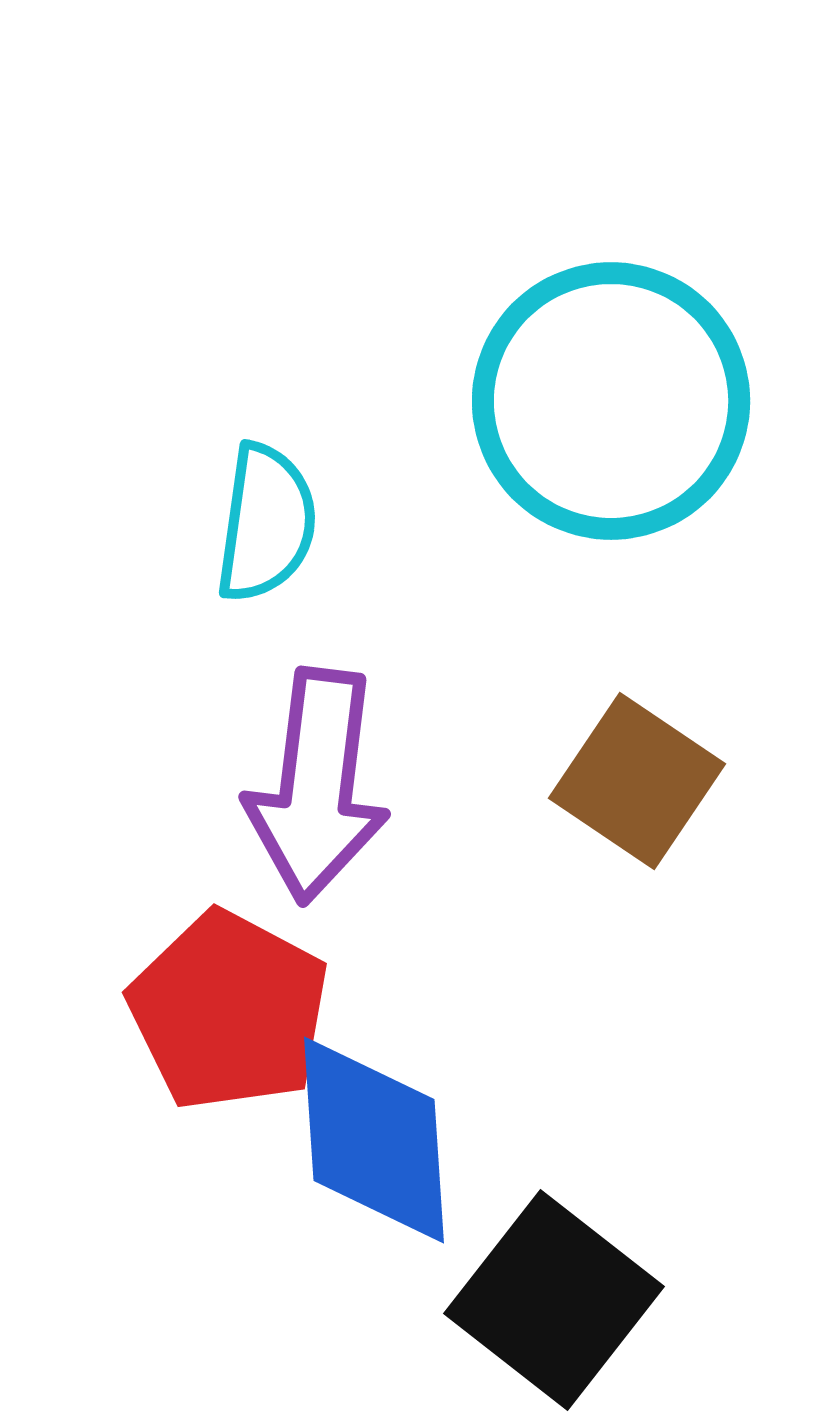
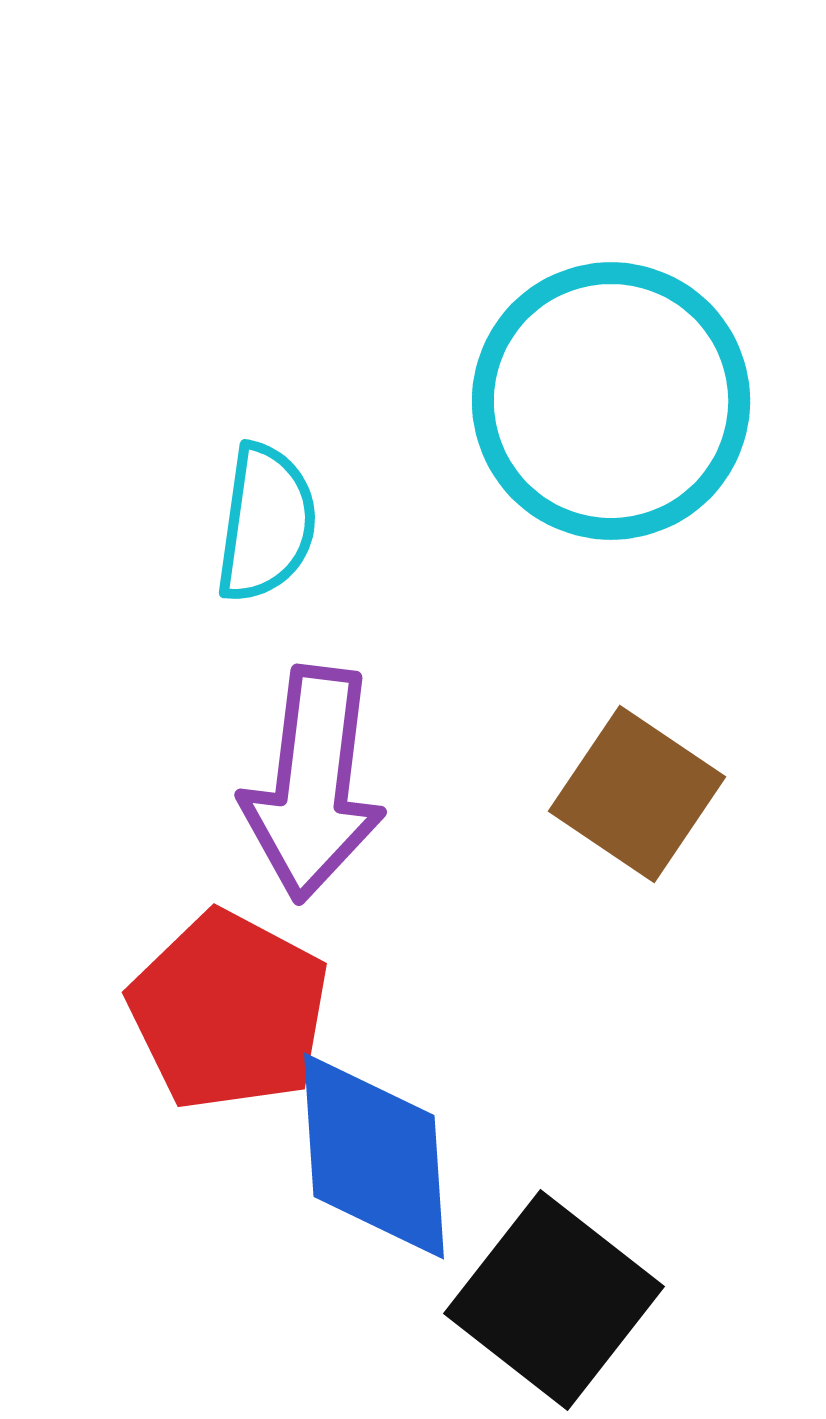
brown square: moved 13 px down
purple arrow: moved 4 px left, 2 px up
blue diamond: moved 16 px down
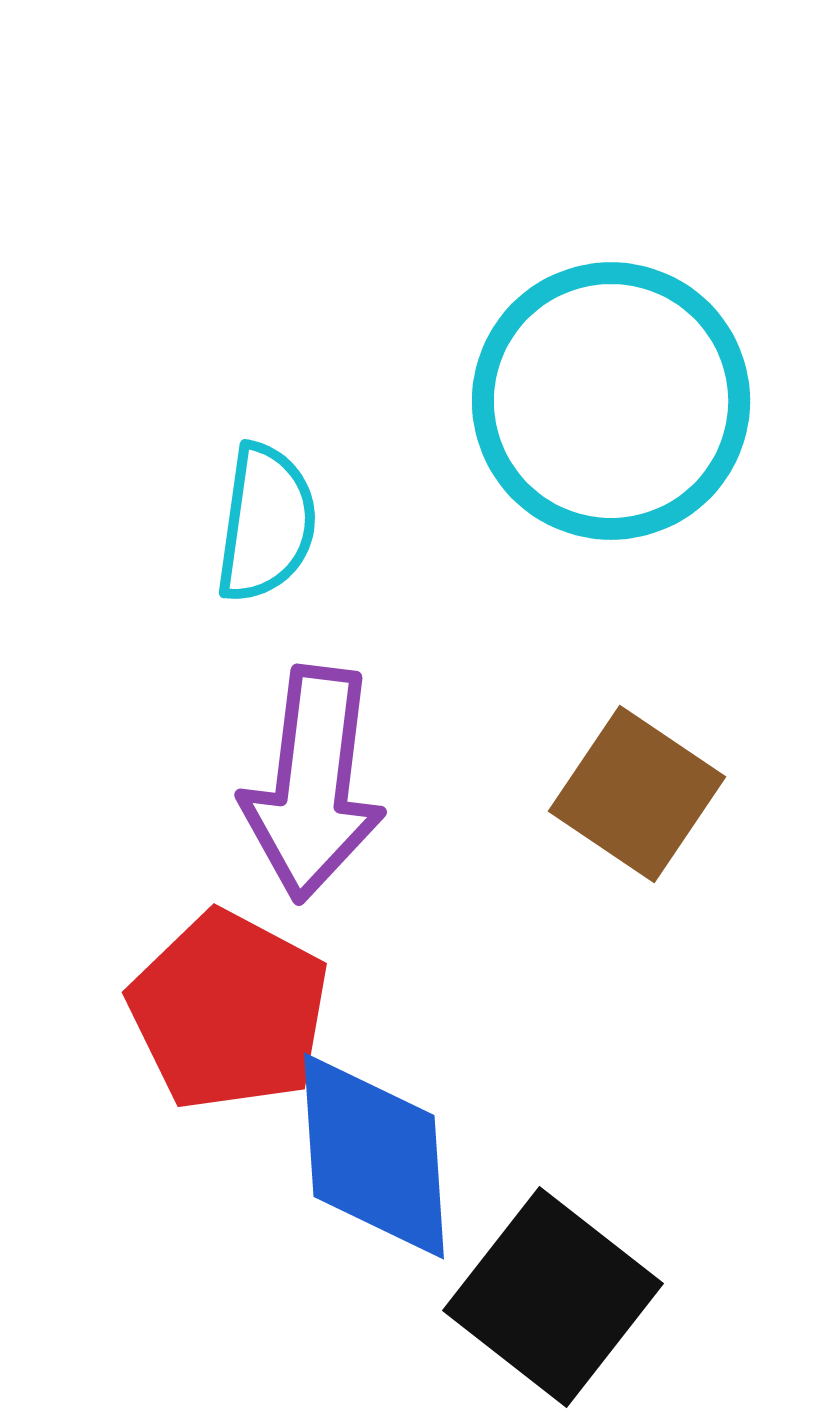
black square: moved 1 px left, 3 px up
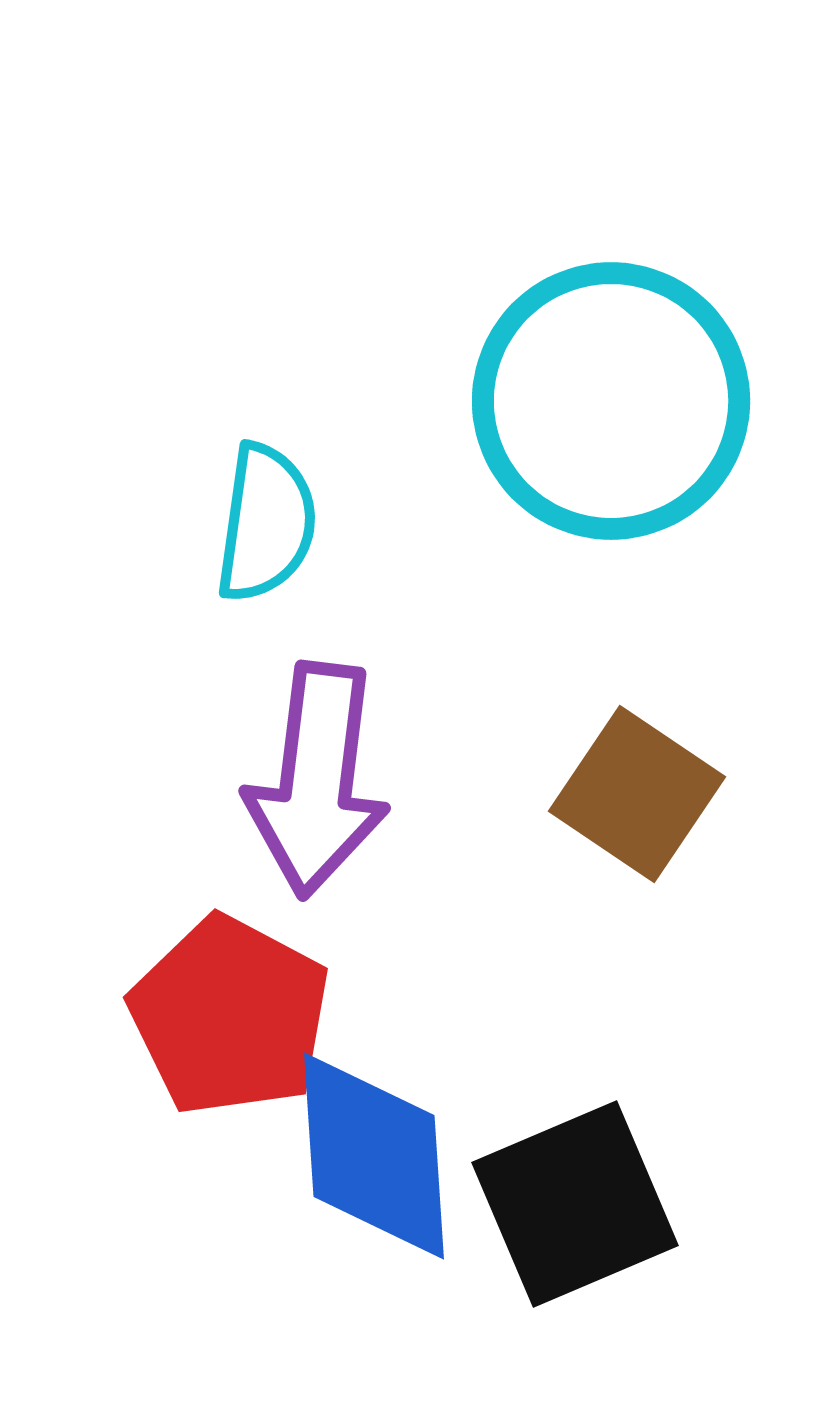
purple arrow: moved 4 px right, 4 px up
red pentagon: moved 1 px right, 5 px down
black square: moved 22 px right, 93 px up; rotated 29 degrees clockwise
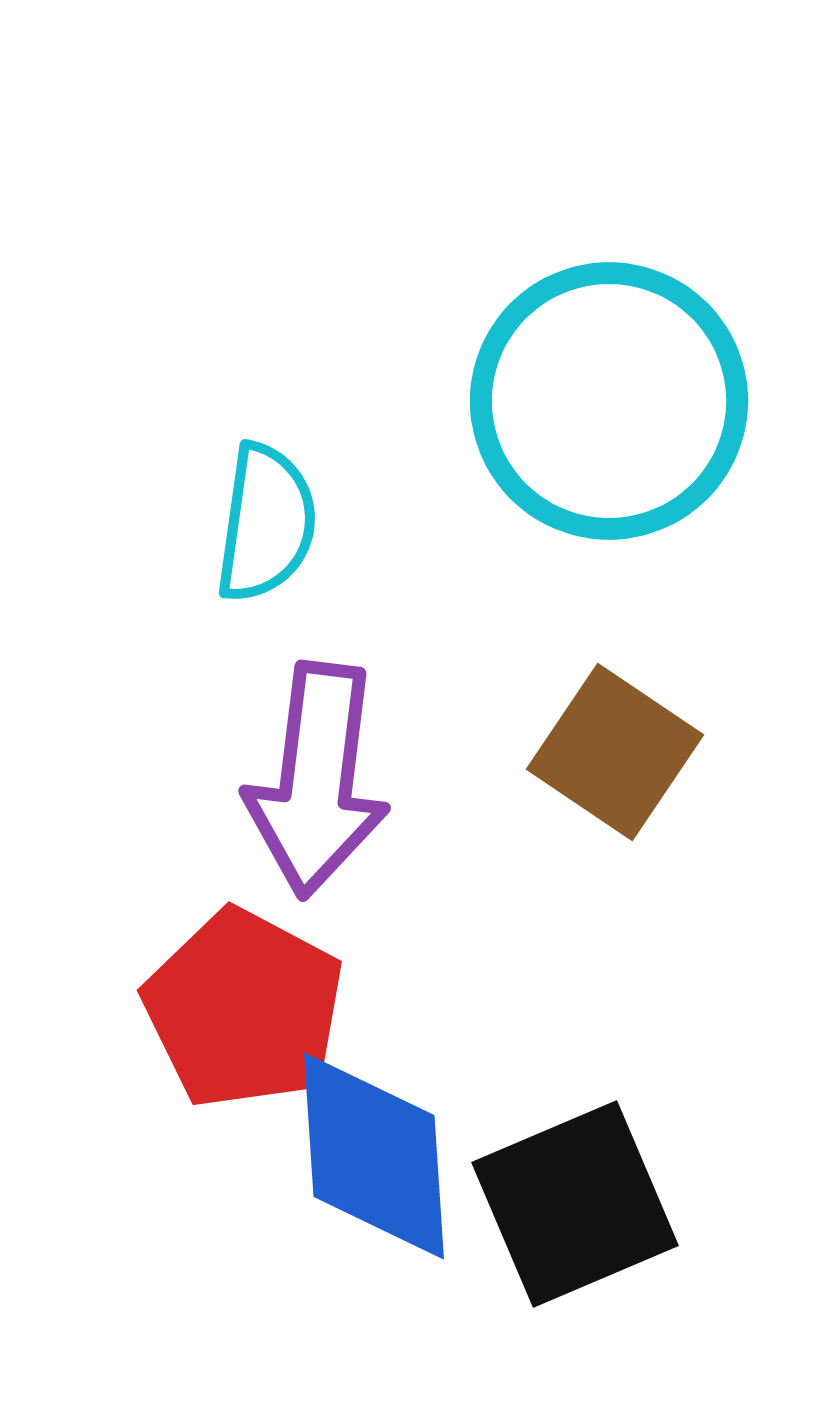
cyan circle: moved 2 px left
brown square: moved 22 px left, 42 px up
red pentagon: moved 14 px right, 7 px up
